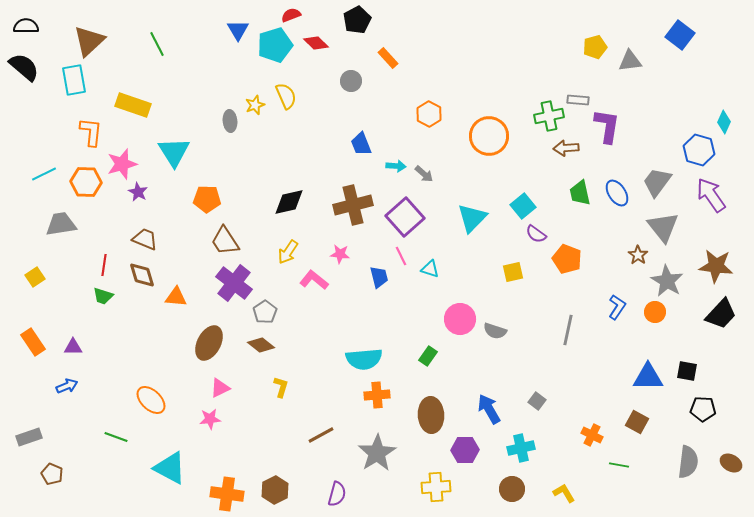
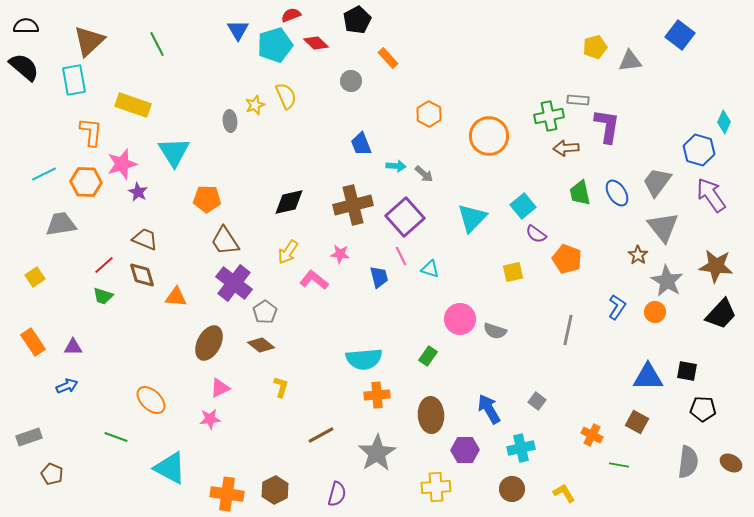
red line at (104, 265): rotated 40 degrees clockwise
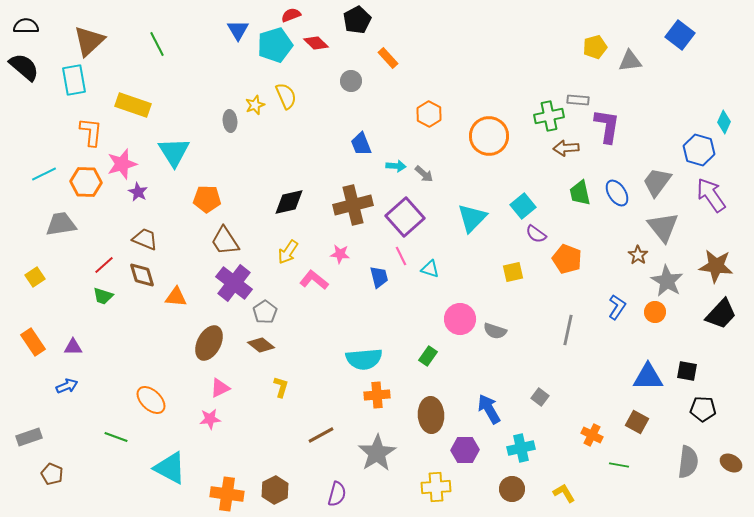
gray square at (537, 401): moved 3 px right, 4 px up
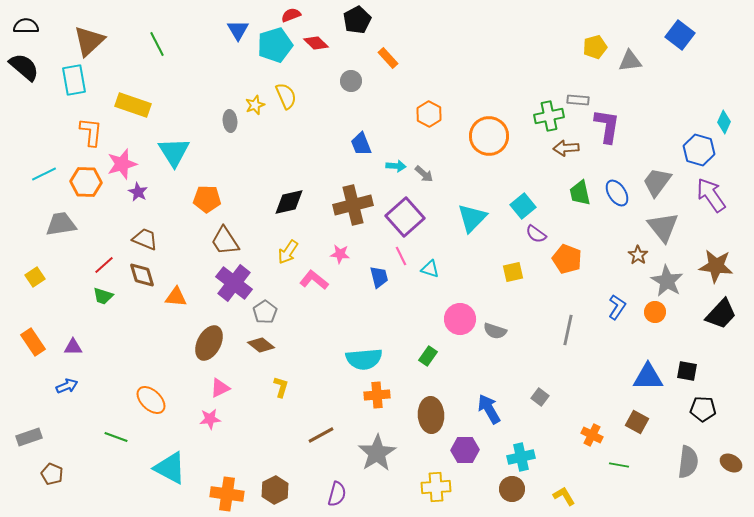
cyan cross at (521, 448): moved 9 px down
yellow L-shape at (564, 493): moved 3 px down
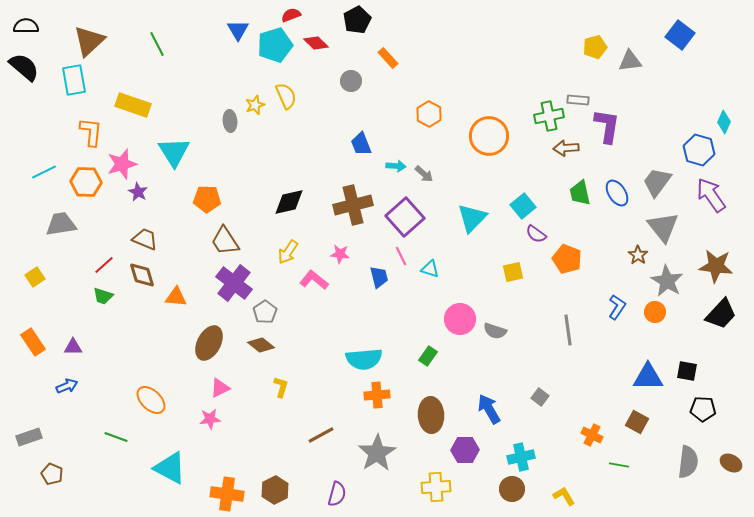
cyan line at (44, 174): moved 2 px up
gray line at (568, 330): rotated 20 degrees counterclockwise
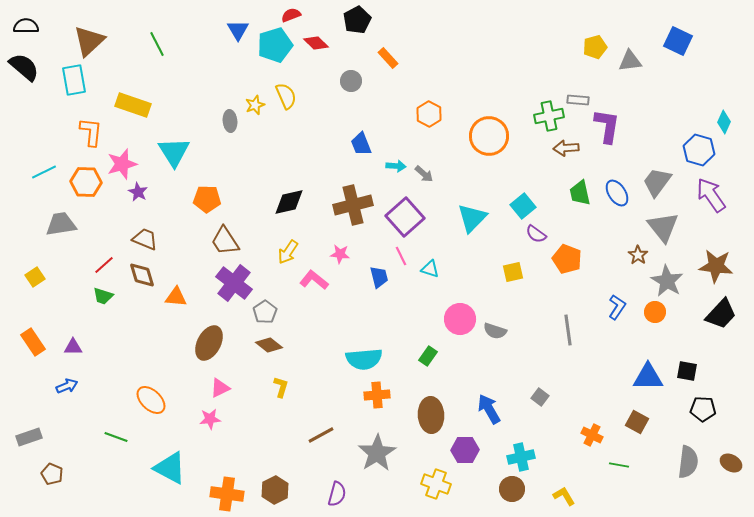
blue square at (680, 35): moved 2 px left, 6 px down; rotated 12 degrees counterclockwise
brown diamond at (261, 345): moved 8 px right
yellow cross at (436, 487): moved 3 px up; rotated 24 degrees clockwise
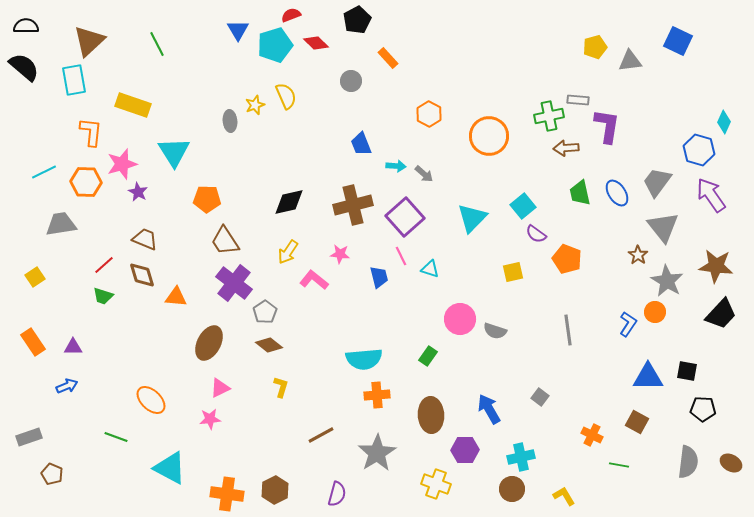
blue L-shape at (617, 307): moved 11 px right, 17 px down
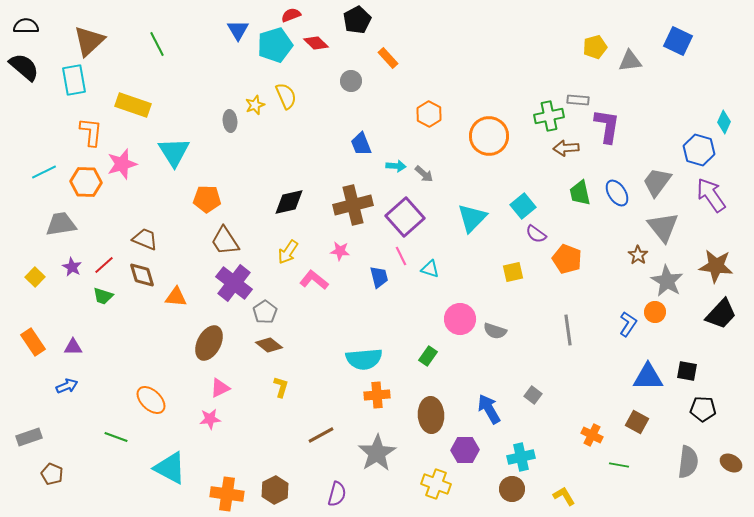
purple star at (138, 192): moved 66 px left, 75 px down
pink star at (340, 254): moved 3 px up
yellow square at (35, 277): rotated 12 degrees counterclockwise
gray square at (540, 397): moved 7 px left, 2 px up
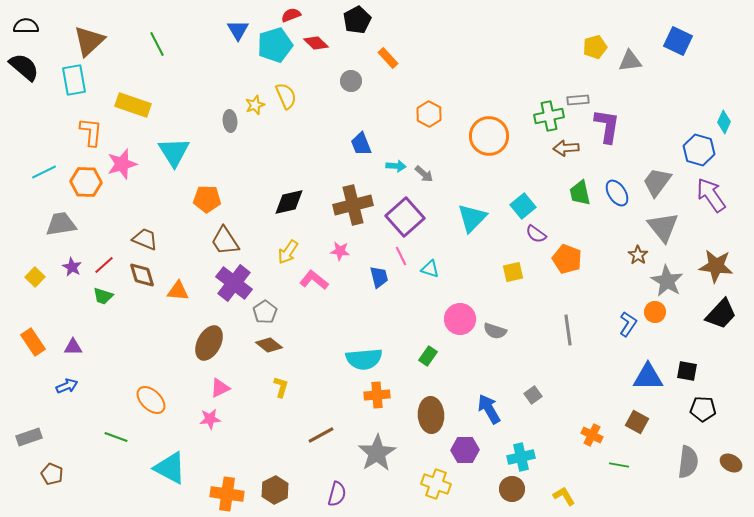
gray rectangle at (578, 100): rotated 10 degrees counterclockwise
orange triangle at (176, 297): moved 2 px right, 6 px up
gray square at (533, 395): rotated 18 degrees clockwise
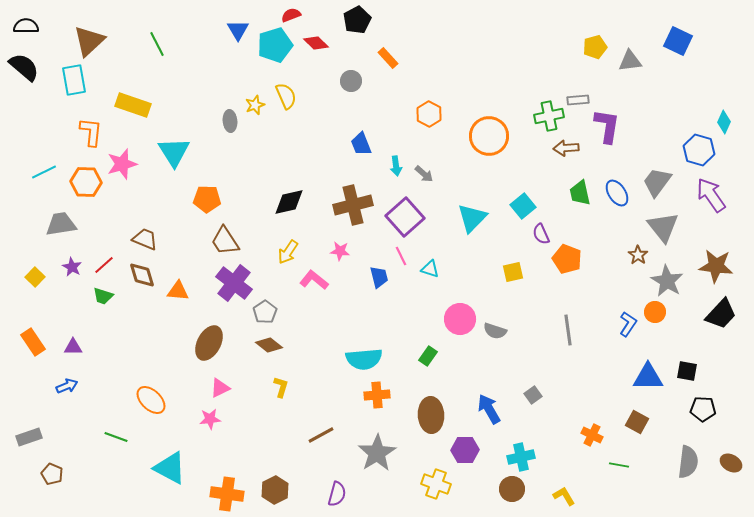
cyan arrow at (396, 166): rotated 78 degrees clockwise
purple semicircle at (536, 234): moved 5 px right; rotated 30 degrees clockwise
